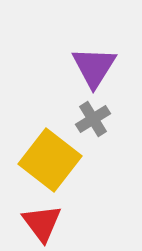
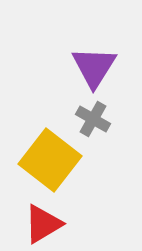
gray cross: rotated 28 degrees counterclockwise
red triangle: moved 1 px right, 1 px down; rotated 36 degrees clockwise
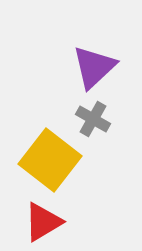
purple triangle: rotated 15 degrees clockwise
red triangle: moved 2 px up
